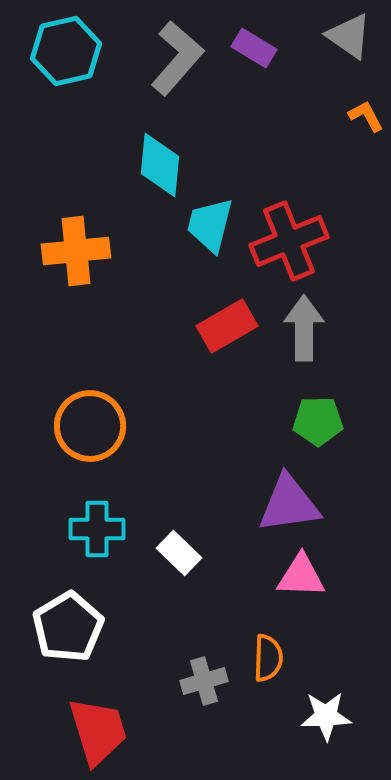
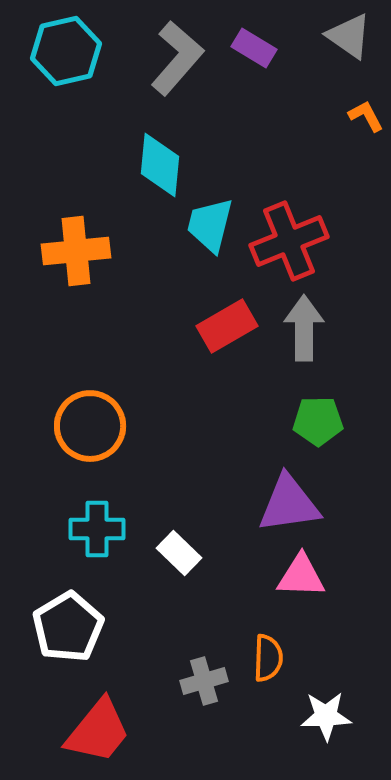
red trapezoid: rotated 56 degrees clockwise
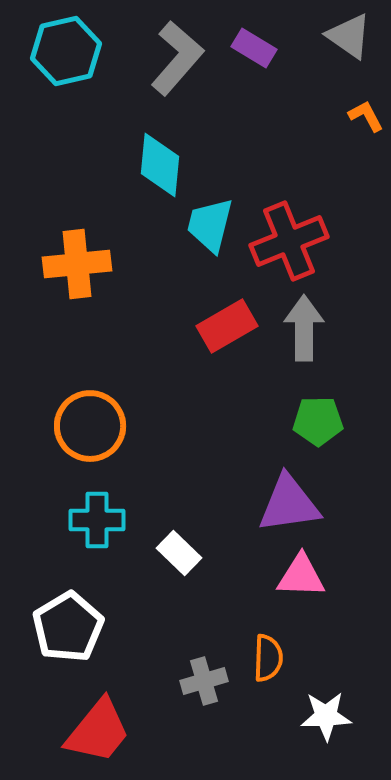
orange cross: moved 1 px right, 13 px down
cyan cross: moved 9 px up
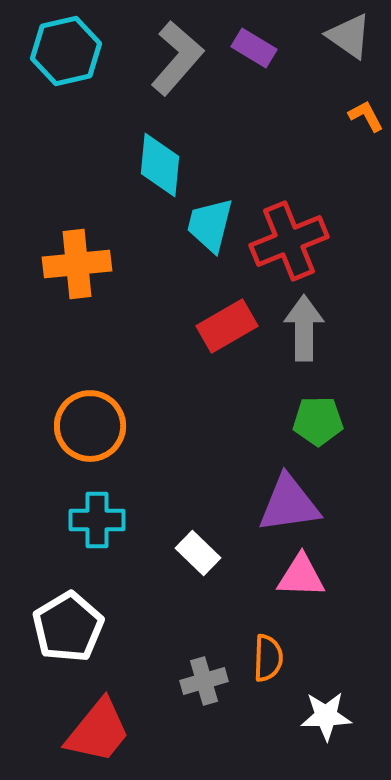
white rectangle: moved 19 px right
